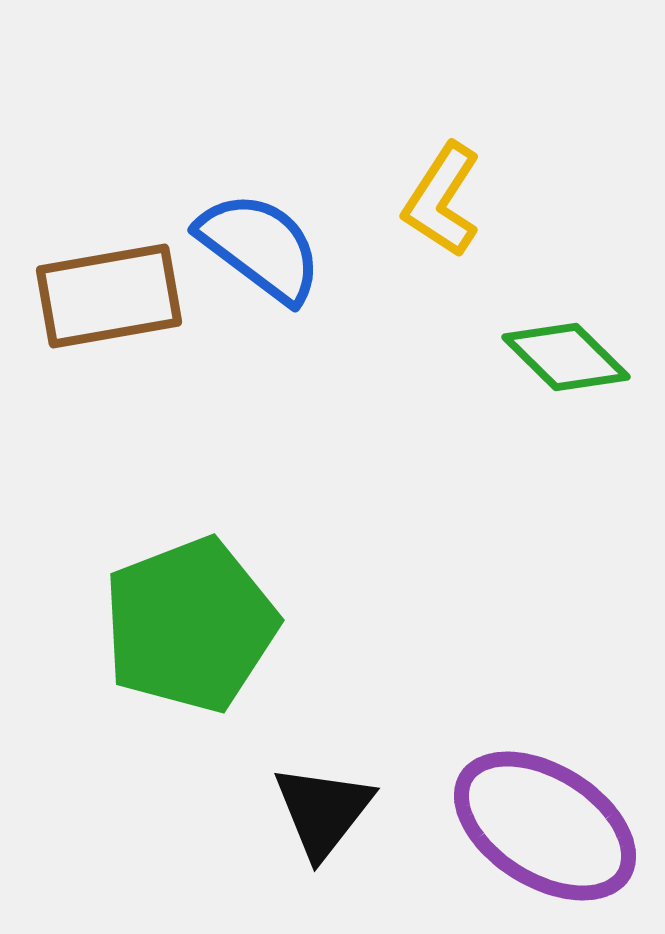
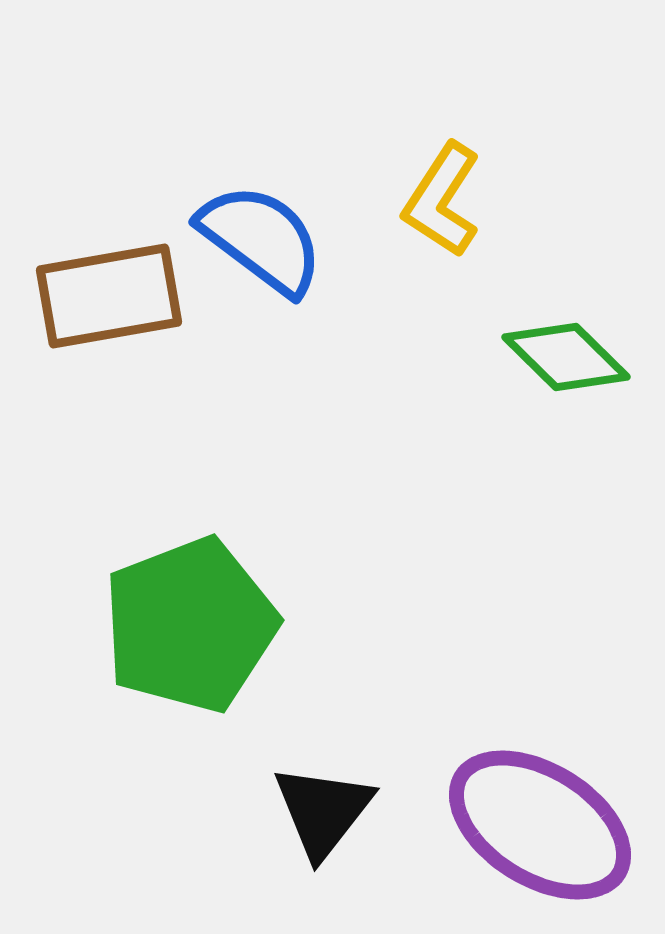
blue semicircle: moved 1 px right, 8 px up
purple ellipse: moved 5 px left, 1 px up
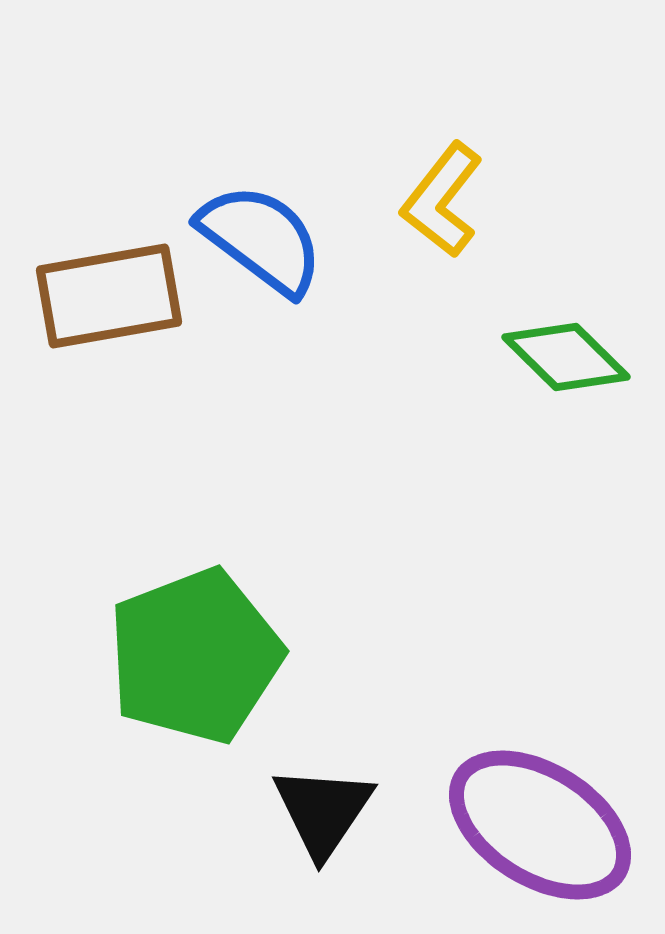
yellow L-shape: rotated 5 degrees clockwise
green pentagon: moved 5 px right, 31 px down
black triangle: rotated 4 degrees counterclockwise
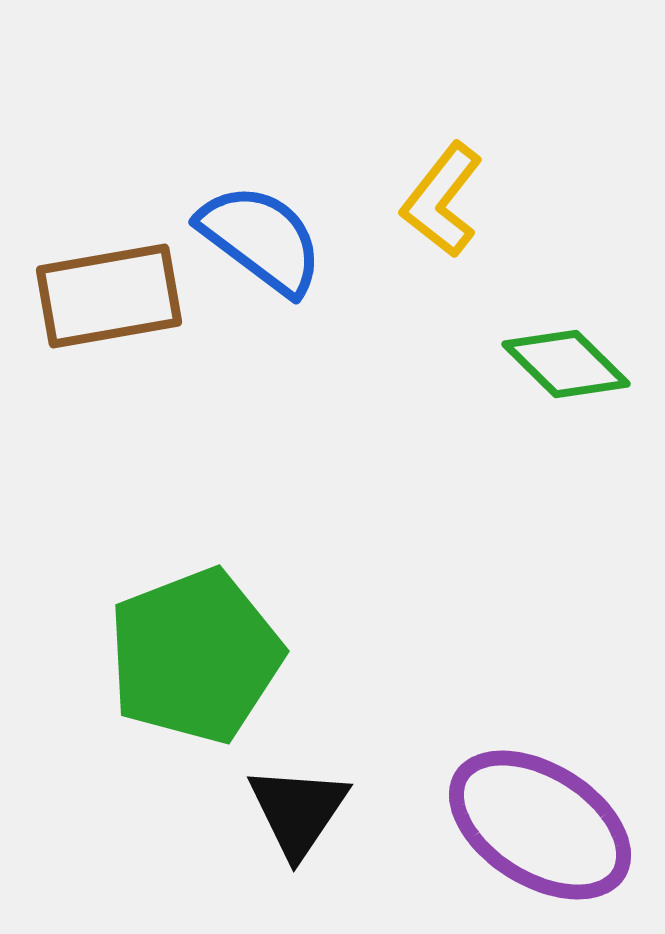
green diamond: moved 7 px down
black triangle: moved 25 px left
